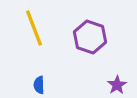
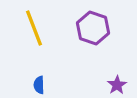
purple hexagon: moved 3 px right, 9 px up
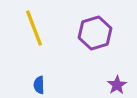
purple hexagon: moved 2 px right, 5 px down; rotated 24 degrees clockwise
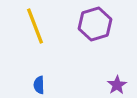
yellow line: moved 1 px right, 2 px up
purple hexagon: moved 9 px up
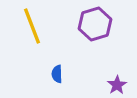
yellow line: moved 3 px left
blue semicircle: moved 18 px right, 11 px up
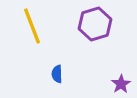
purple star: moved 4 px right, 1 px up
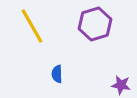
yellow line: rotated 9 degrees counterclockwise
purple star: moved 1 px down; rotated 30 degrees counterclockwise
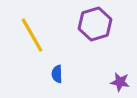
yellow line: moved 9 px down
purple star: moved 1 px left, 3 px up
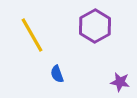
purple hexagon: moved 2 px down; rotated 12 degrees counterclockwise
blue semicircle: rotated 18 degrees counterclockwise
